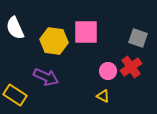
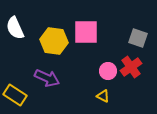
purple arrow: moved 1 px right, 1 px down
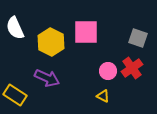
yellow hexagon: moved 3 px left, 1 px down; rotated 20 degrees clockwise
red cross: moved 1 px right, 1 px down
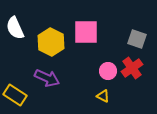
gray square: moved 1 px left, 1 px down
